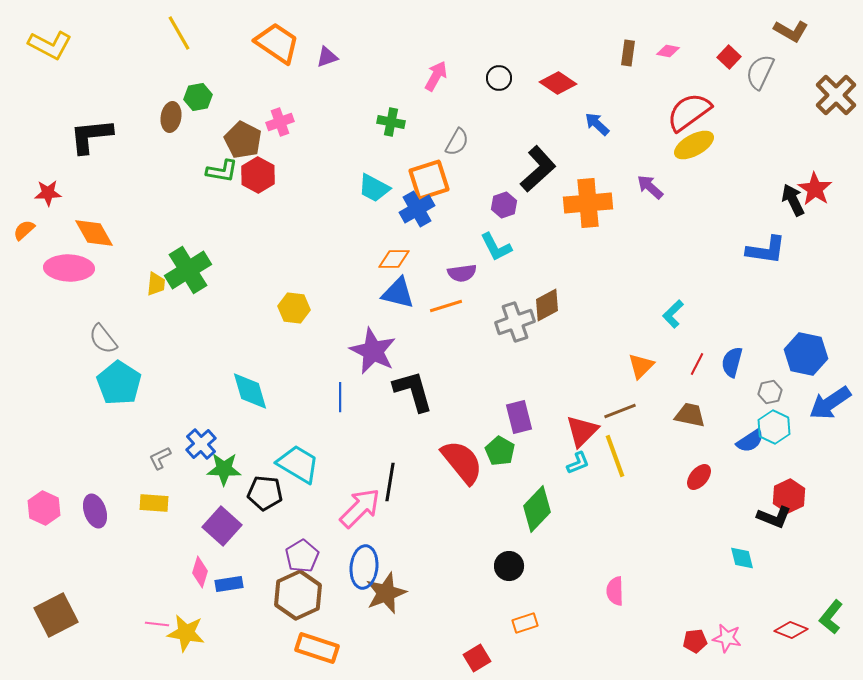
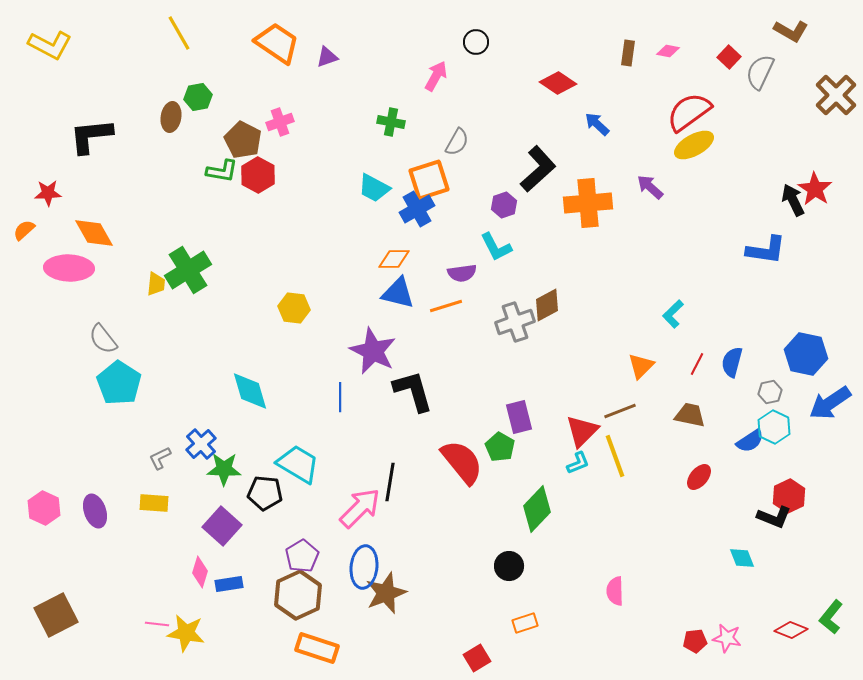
black circle at (499, 78): moved 23 px left, 36 px up
green pentagon at (500, 451): moved 4 px up
cyan diamond at (742, 558): rotated 8 degrees counterclockwise
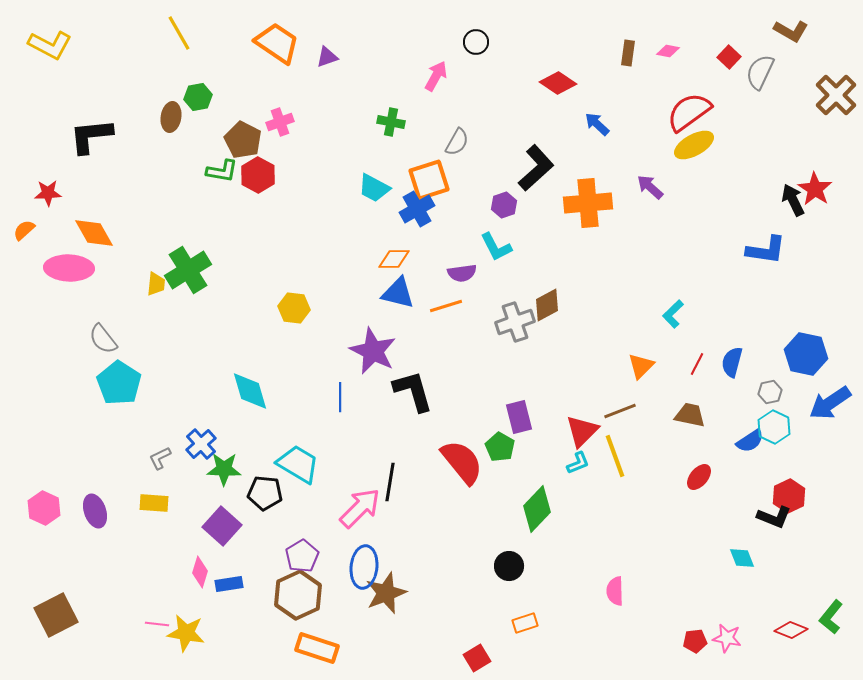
black L-shape at (538, 169): moved 2 px left, 1 px up
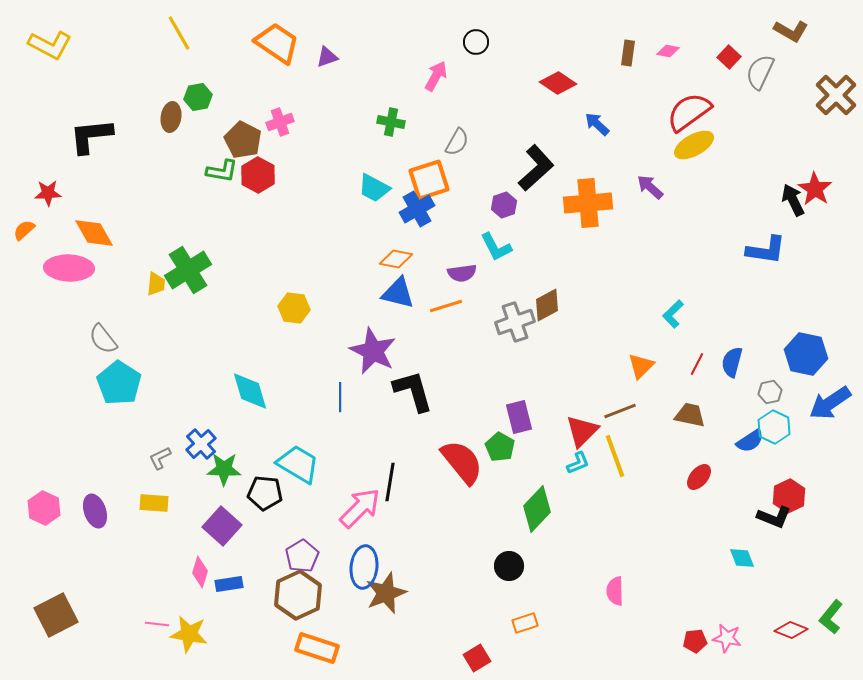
orange diamond at (394, 259): moved 2 px right; rotated 12 degrees clockwise
yellow star at (186, 633): moved 3 px right, 1 px down
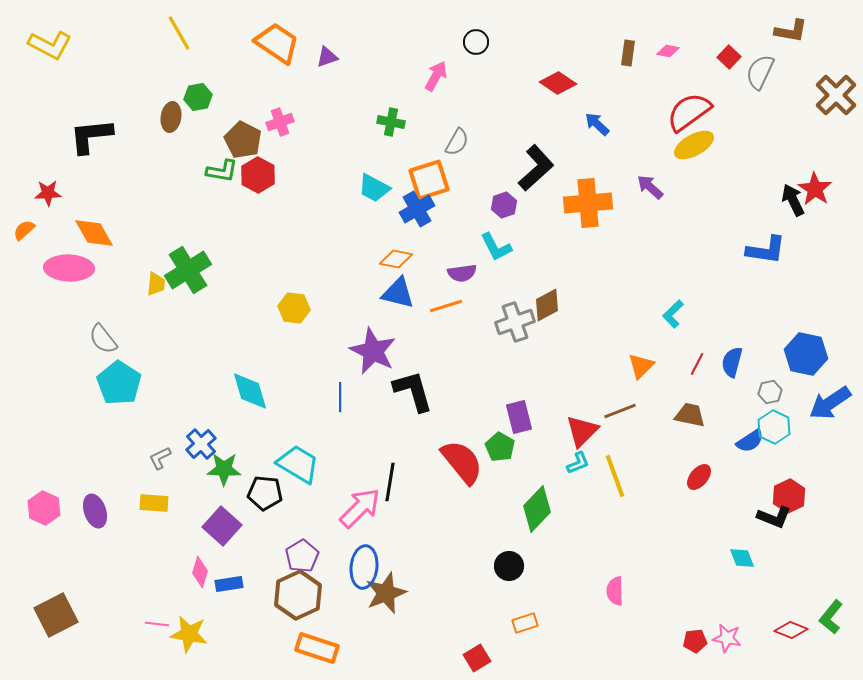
brown L-shape at (791, 31): rotated 20 degrees counterclockwise
yellow line at (615, 456): moved 20 px down
